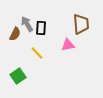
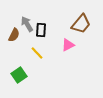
brown trapezoid: rotated 45 degrees clockwise
black rectangle: moved 2 px down
brown semicircle: moved 1 px left, 1 px down
pink triangle: rotated 16 degrees counterclockwise
green square: moved 1 px right, 1 px up
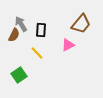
gray arrow: moved 6 px left
